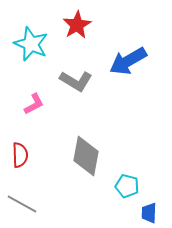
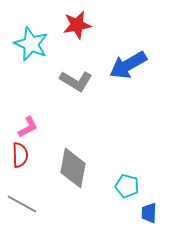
red star: rotated 20 degrees clockwise
blue arrow: moved 4 px down
pink L-shape: moved 6 px left, 23 px down
gray diamond: moved 13 px left, 12 px down
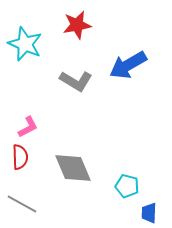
cyan star: moved 6 px left
red semicircle: moved 2 px down
gray diamond: rotated 33 degrees counterclockwise
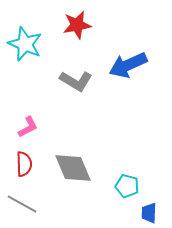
blue arrow: rotated 6 degrees clockwise
red semicircle: moved 4 px right, 7 px down
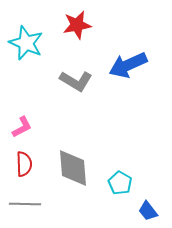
cyan star: moved 1 px right, 1 px up
pink L-shape: moved 6 px left
gray diamond: rotated 18 degrees clockwise
cyan pentagon: moved 7 px left, 3 px up; rotated 15 degrees clockwise
gray line: moved 3 px right; rotated 28 degrees counterclockwise
blue trapezoid: moved 1 px left, 2 px up; rotated 40 degrees counterclockwise
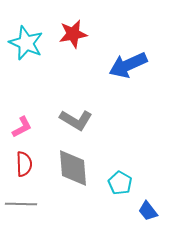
red star: moved 4 px left, 9 px down
gray L-shape: moved 39 px down
gray line: moved 4 px left
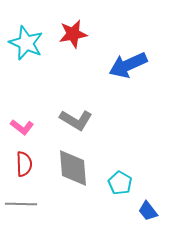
pink L-shape: rotated 65 degrees clockwise
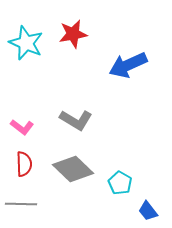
gray diamond: moved 1 px down; rotated 42 degrees counterclockwise
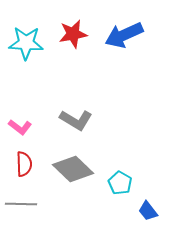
cyan star: rotated 20 degrees counterclockwise
blue arrow: moved 4 px left, 30 px up
pink L-shape: moved 2 px left
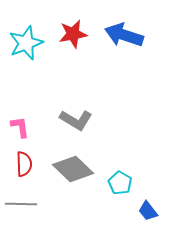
blue arrow: rotated 42 degrees clockwise
cyan star: rotated 24 degrees counterclockwise
pink L-shape: rotated 135 degrees counterclockwise
